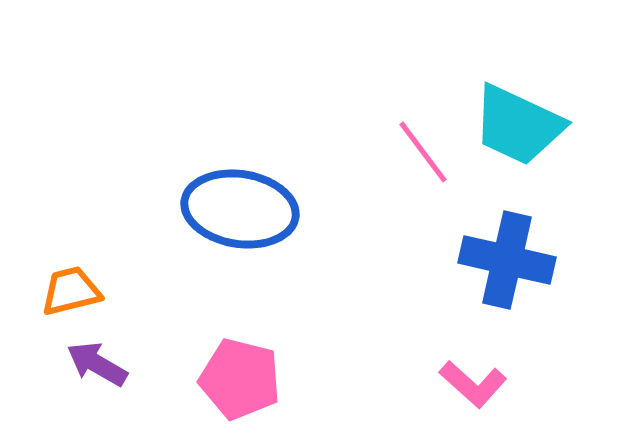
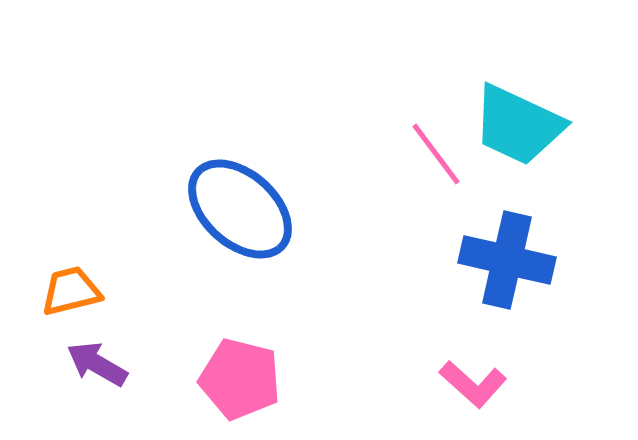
pink line: moved 13 px right, 2 px down
blue ellipse: rotated 33 degrees clockwise
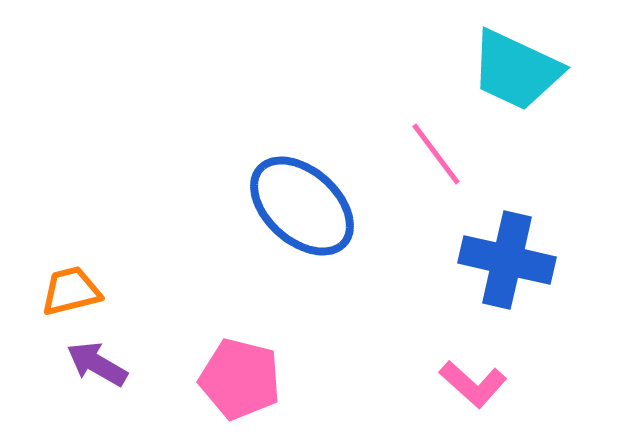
cyan trapezoid: moved 2 px left, 55 px up
blue ellipse: moved 62 px right, 3 px up
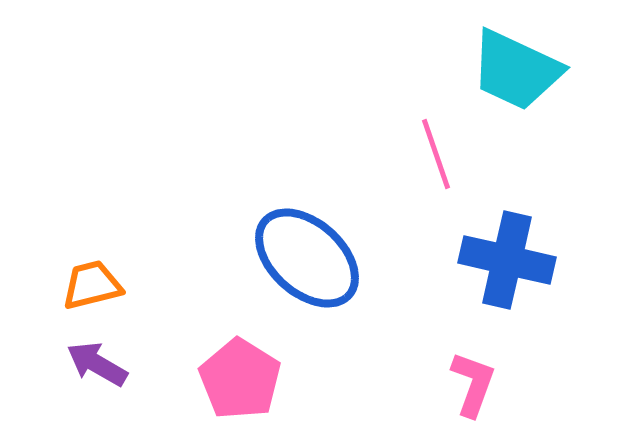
pink line: rotated 18 degrees clockwise
blue ellipse: moved 5 px right, 52 px down
orange trapezoid: moved 21 px right, 6 px up
pink pentagon: rotated 18 degrees clockwise
pink L-shape: rotated 112 degrees counterclockwise
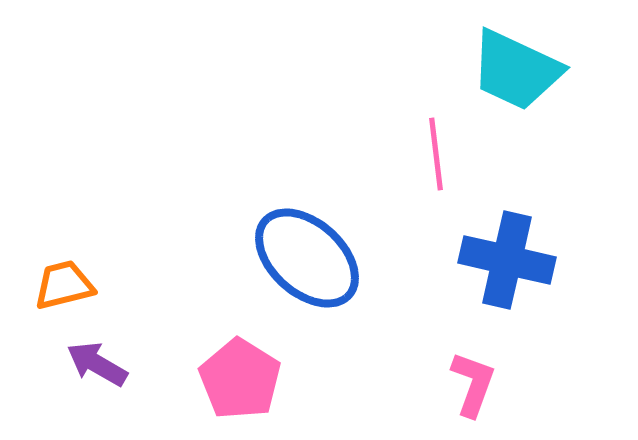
pink line: rotated 12 degrees clockwise
orange trapezoid: moved 28 px left
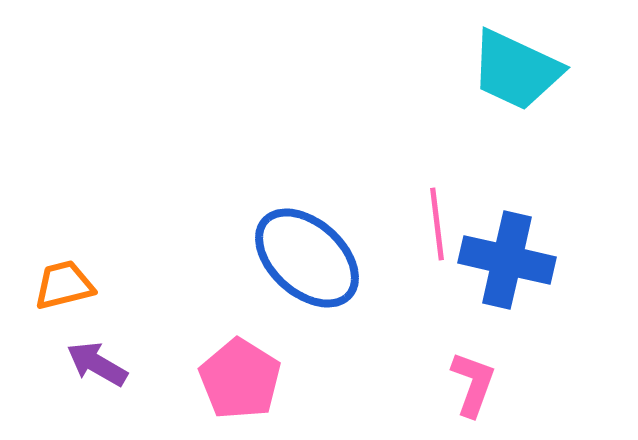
pink line: moved 1 px right, 70 px down
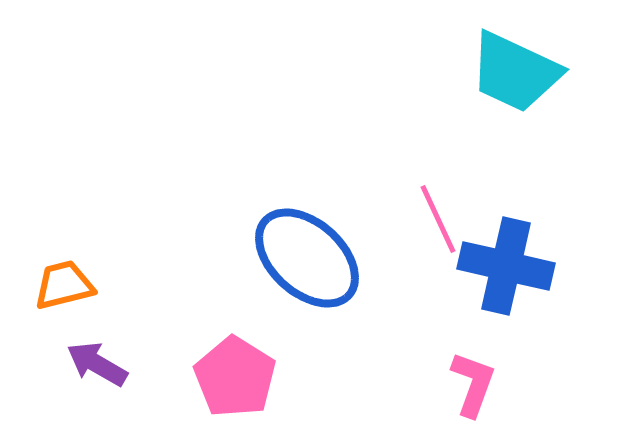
cyan trapezoid: moved 1 px left, 2 px down
pink line: moved 1 px right, 5 px up; rotated 18 degrees counterclockwise
blue cross: moved 1 px left, 6 px down
pink pentagon: moved 5 px left, 2 px up
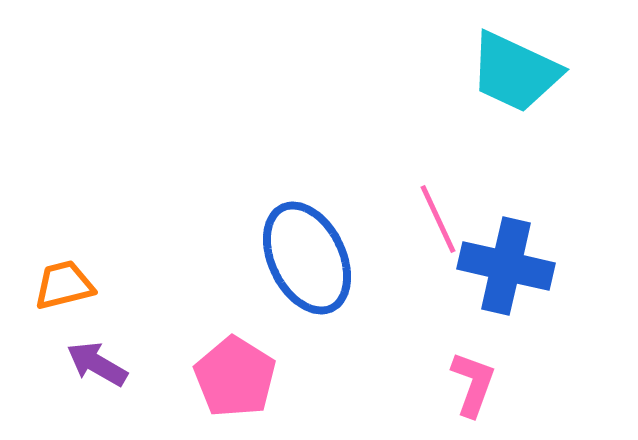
blue ellipse: rotated 22 degrees clockwise
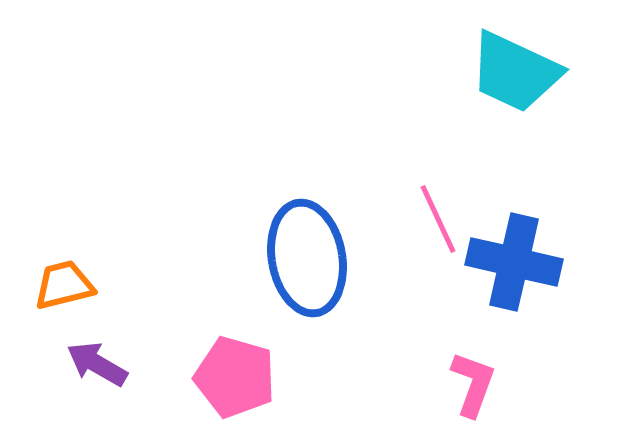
blue ellipse: rotated 16 degrees clockwise
blue cross: moved 8 px right, 4 px up
pink pentagon: rotated 16 degrees counterclockwise
